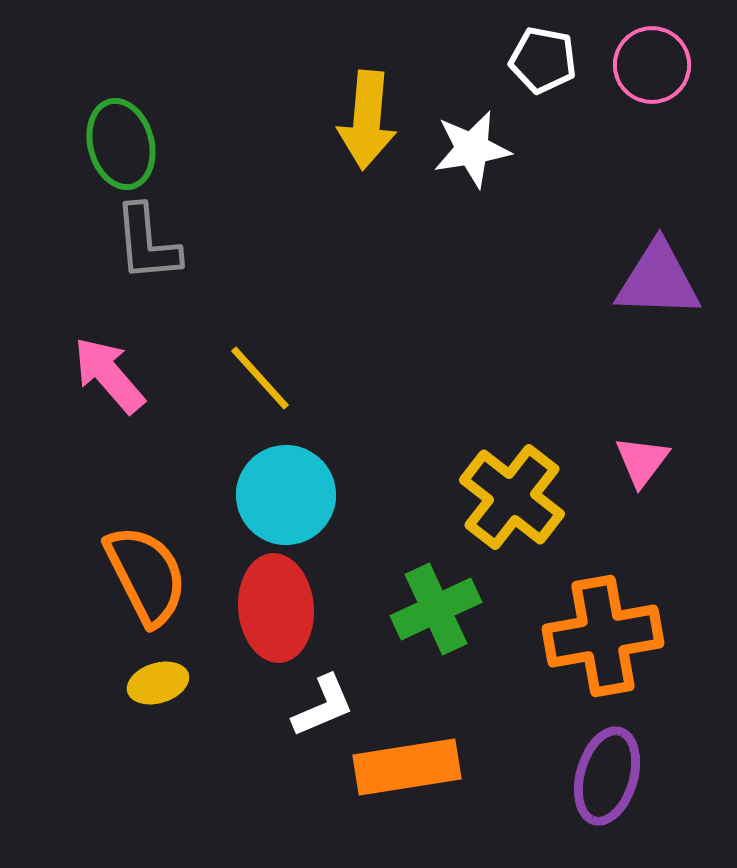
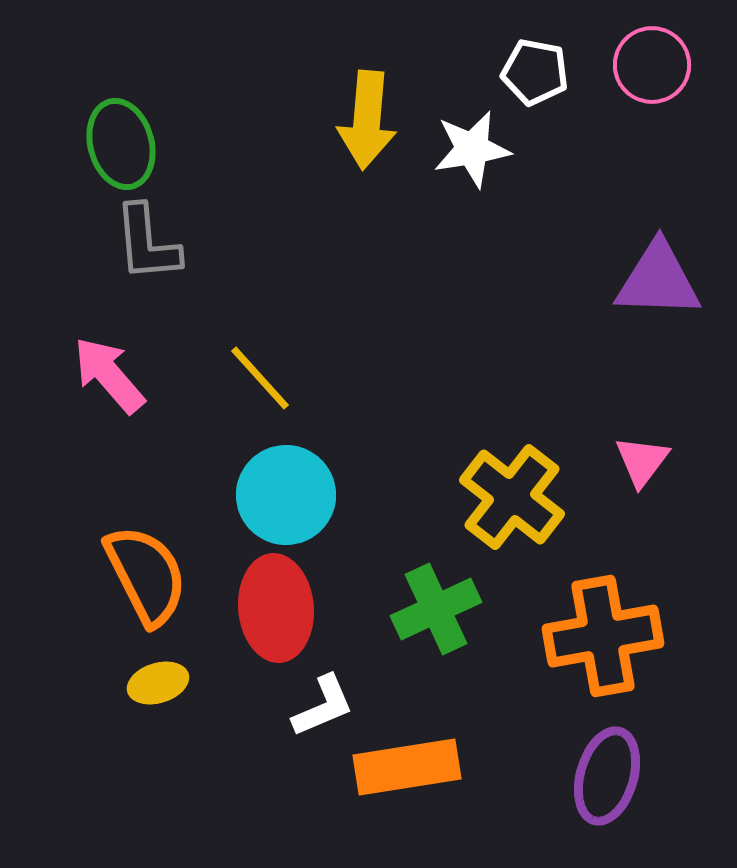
white pentagon: moved 8 px left, 12 px down
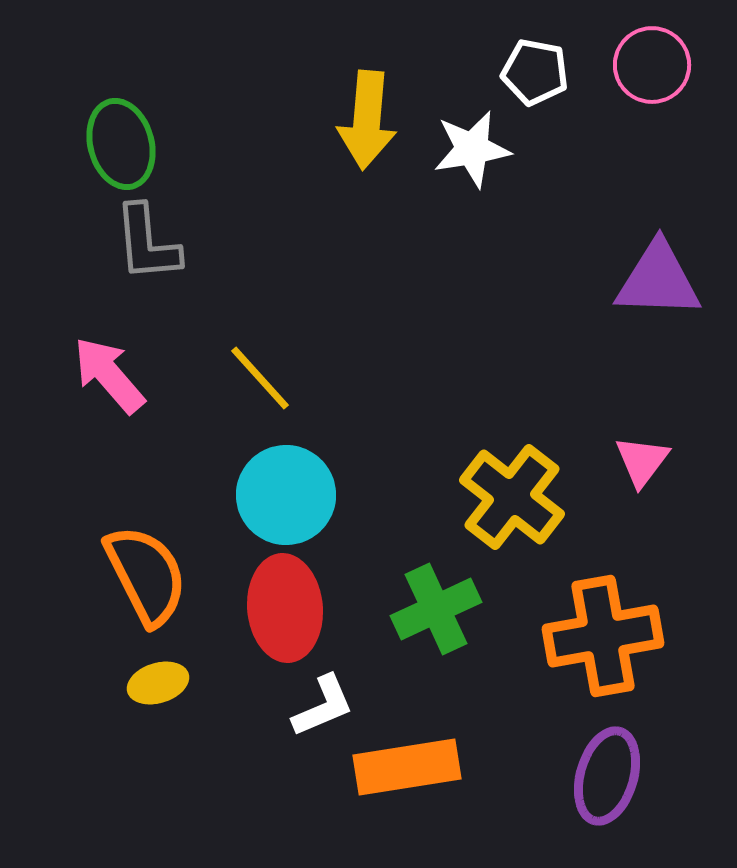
red ellipse: moved 9 px right
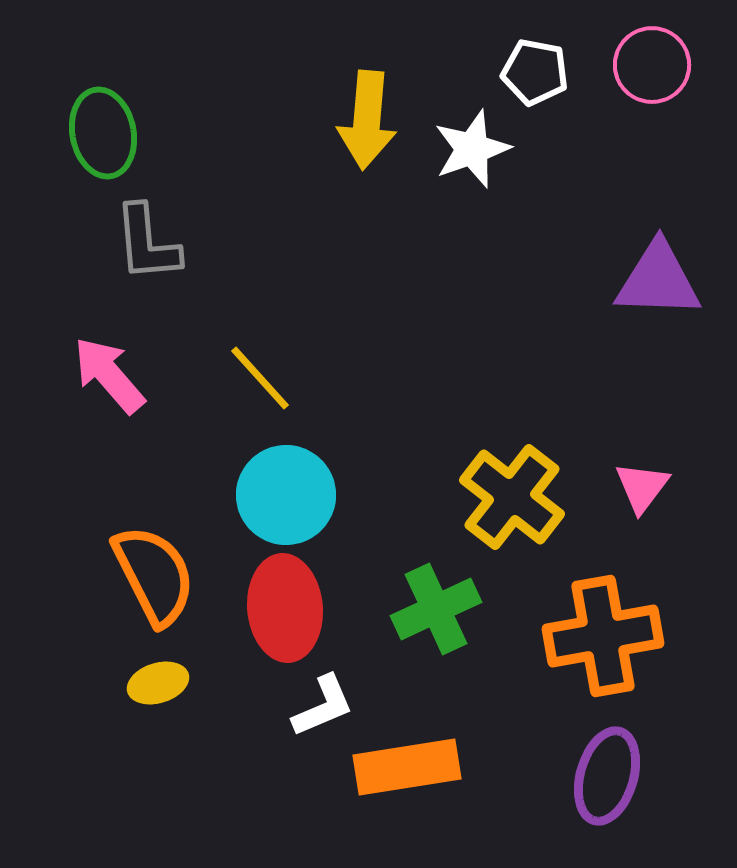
green ellipse: moved 18 px left, 11 px up; rotated 4 degrees clockwise
white star: rotated 10 degrees counterclockwise
pink triangle: moved 26 px down
orange semicircle: moved 8 px right
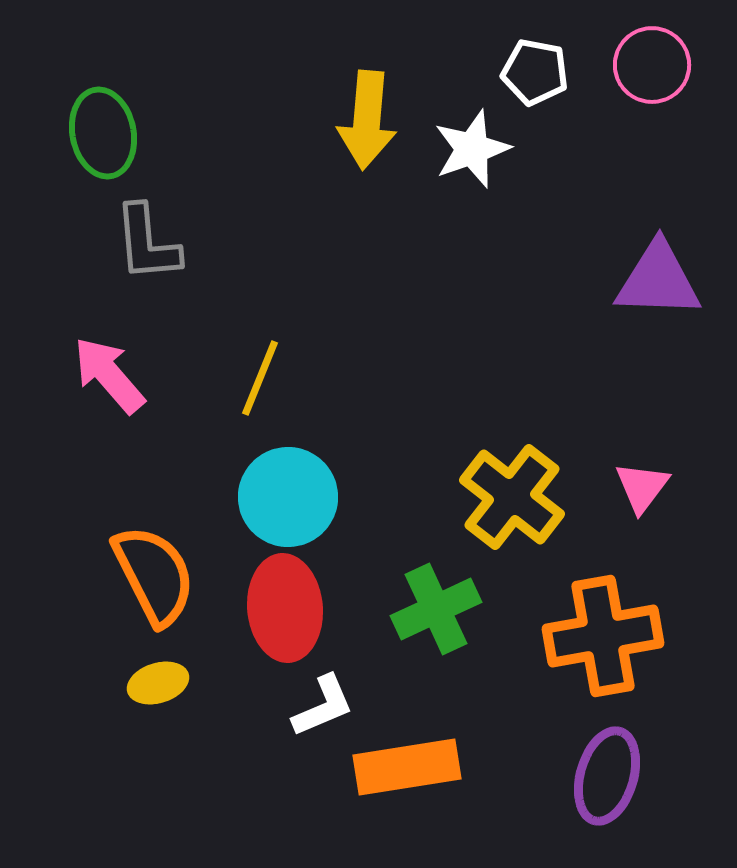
yellow line: rotated 64 degrees clockwise
cyan circle: moved 2 px right, 2 px down
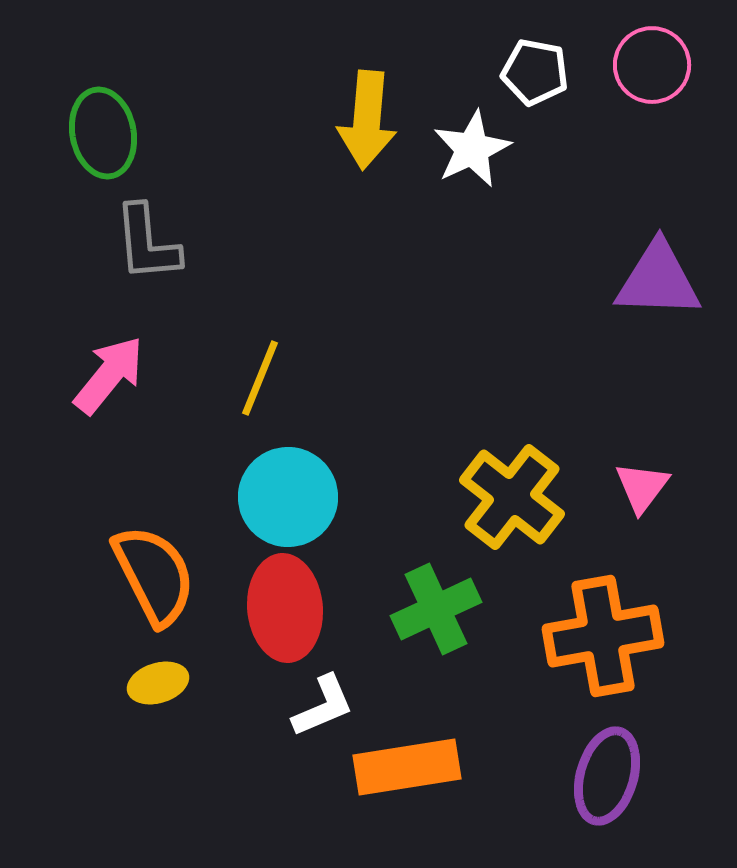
white star: rotated 6 degrees counterclockwise
pink arrow: rotated 80 degrees clockwise
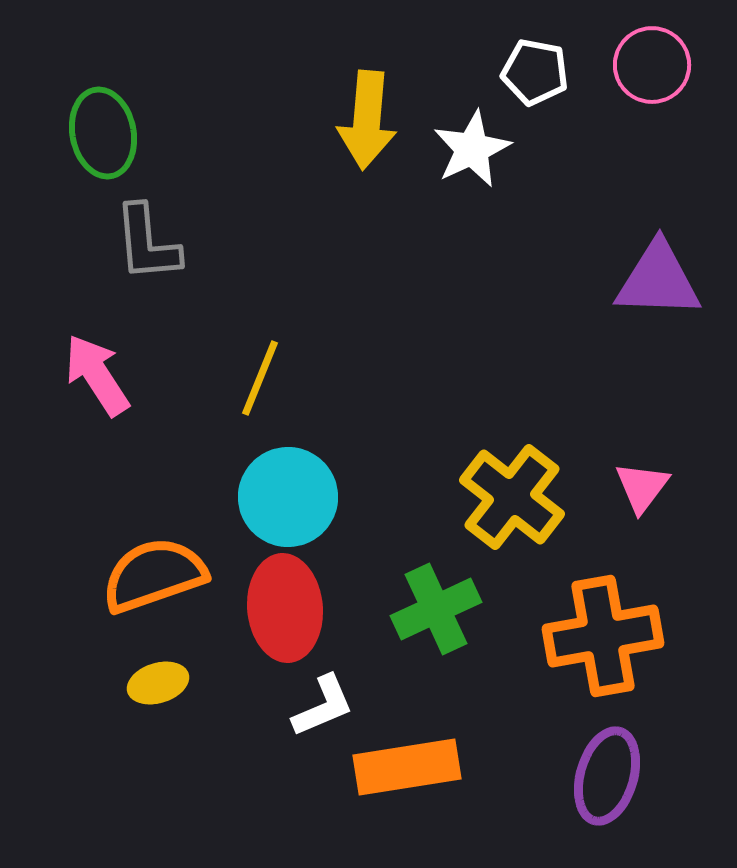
pink arrow: moved 12 px left; rotated 72 degrees counterclockwise
orange semicircle: rotated 82 degrees counterclockwise
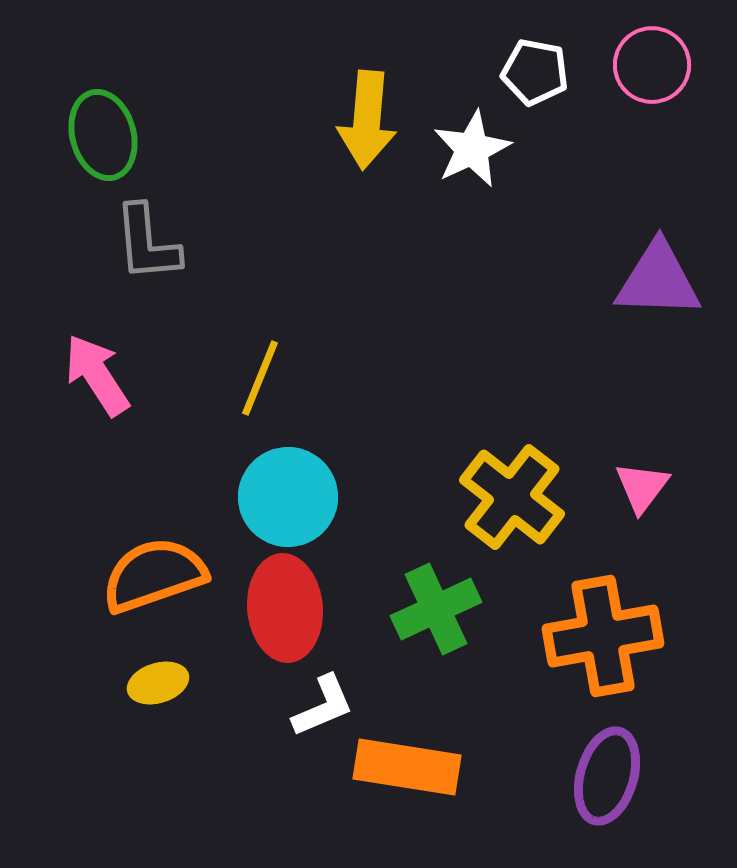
green ellipse: moved 2 px down; rotated 4 degrees counterclockwise
orange rectangle: rotated 18 degrees clockwise
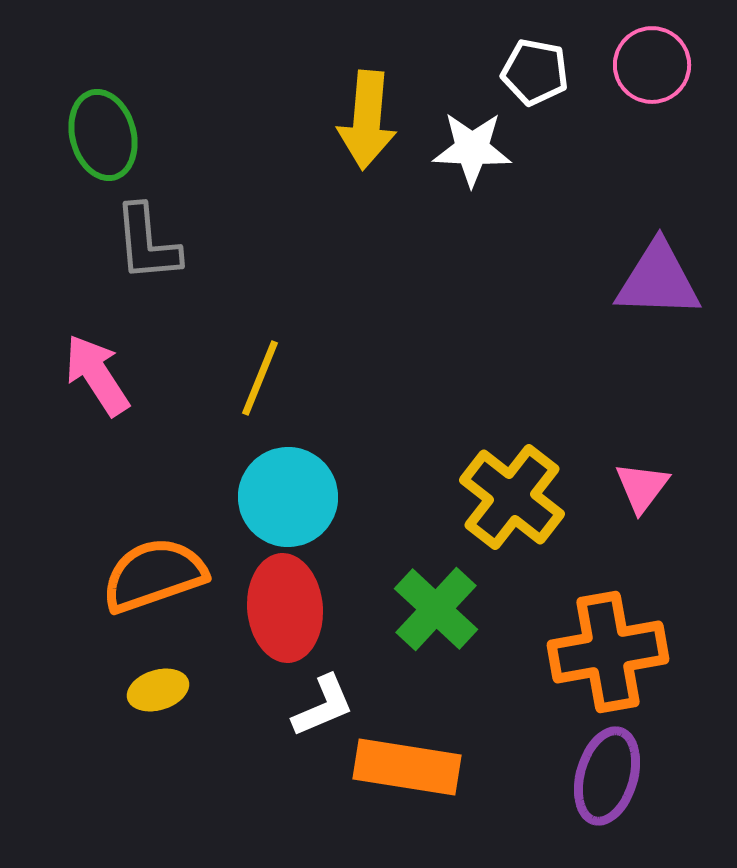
white star: rotated 28 degrees clockwise
green cross: rotated 22 degrees counterclockwise
orange cross: moved 5 px right, 16 px down
yellow ellipse: moved 7 px down
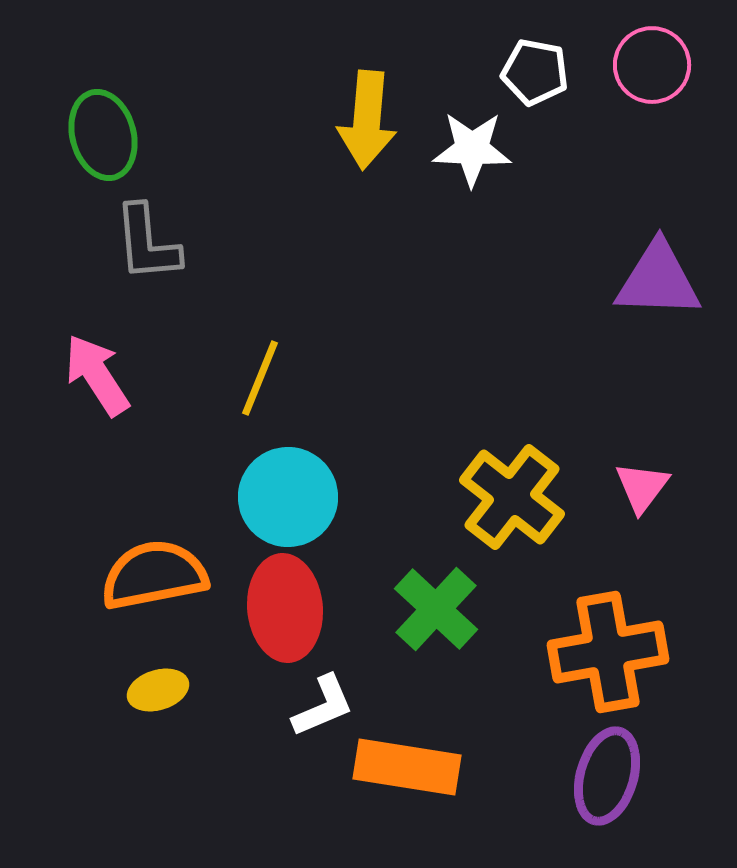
orange semicircle: rotated 8 degrees clockwise
